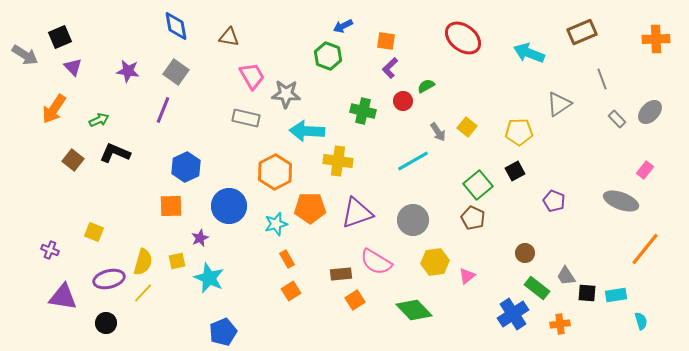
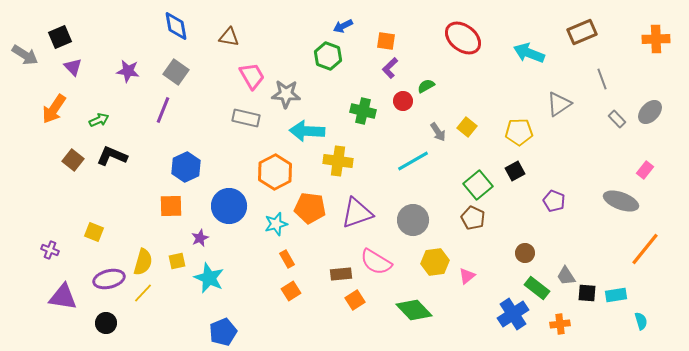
black L-shape at (115, 153): moved 3 px left, 3 px down
orange pentagon at (310, 208): rotated 8 degrees clockwise
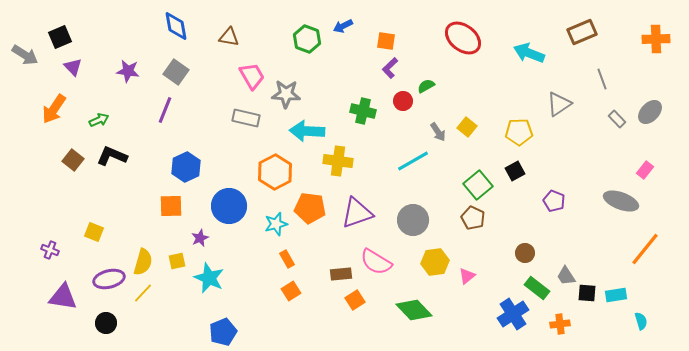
green hexagon at (328, 56): moved 21 px left, 17 px up
purple line at (163, 110): moved 2 px right
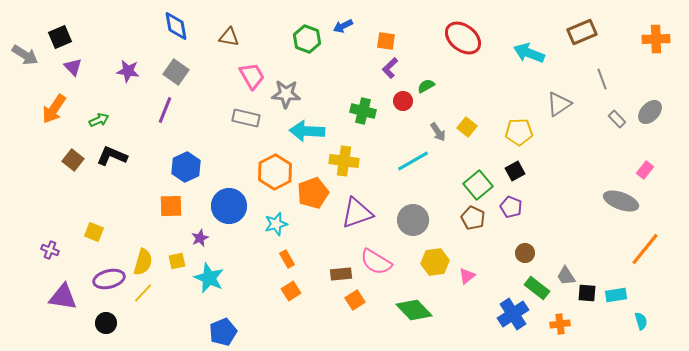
yellow cross at (338, 161): moved 6 px right
purple pentagon at (554, 201): moved 43 px left, 6 px down
orange pentagon at (310, 208): moved 3 px right, 15 px up; rotated 28 degrees counterclockwise
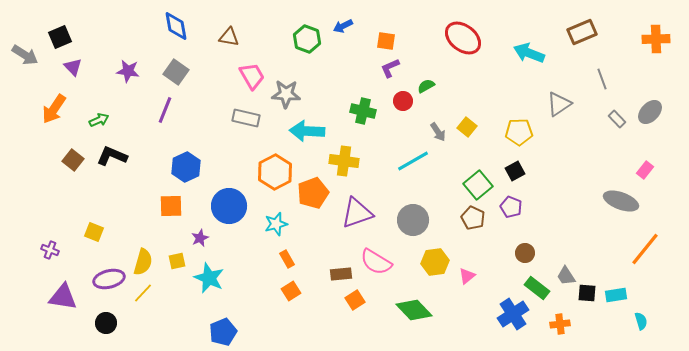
purple L-shape at (390, 68): rotated 20 degrees clockwise
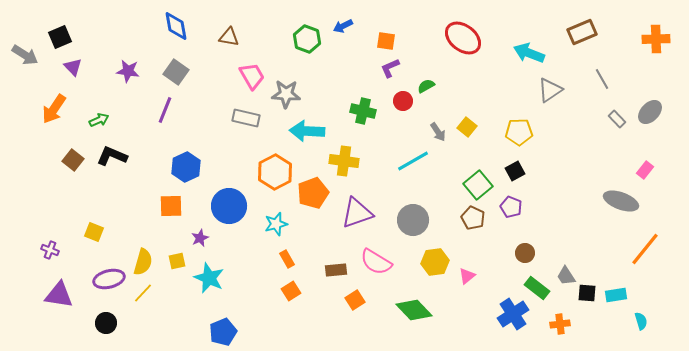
gray line at (602, 79): rotated 10 degrees counterclockwise
gray triangle at (559, 104): moved 9 px left, 14 px up
brown rectangle at (341, 274): moved 5 px left, 4 px up
purple triangle at (63, 297): moved 4 px left, 2 px up
